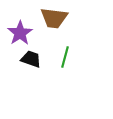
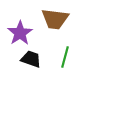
brown trapezoid: moved 1 px right, 1 px down
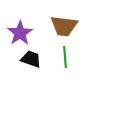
brown trapezoid: moved 9 px right, 7 px down
green line: rotated 20 degrees counterclockwise
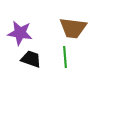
brown trapezoid: moved 9 px right, 2 px down
purple star: rotated 30 degrees counterclockwise
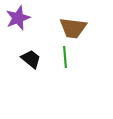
purple star: moved 2 px left, 15 px up; rotated 30 degrees counterclockwise
black trapezoid: rotated 20 degrees clockwise
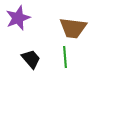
black trapezoid: rotated 10 degrees clockwise
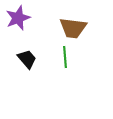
black trapezoid: moved 4 px left
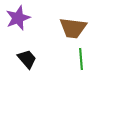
green line: moved 16 px right, 2 px down
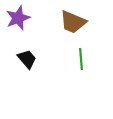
brown trapezoid: moved 6 px up; rotated 16 degrees clockwise
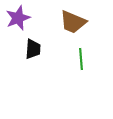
black trapezoid: moved 6 px right, 10 px up; rotated 45 degrees clockwise
